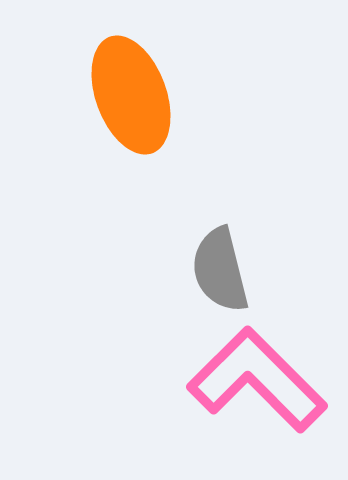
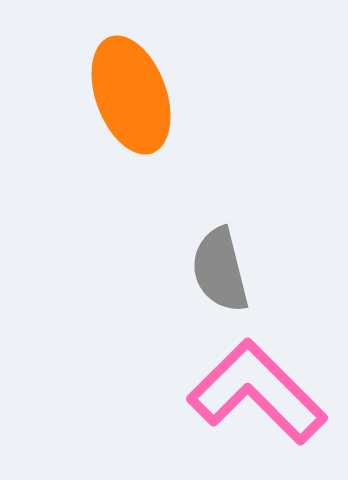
pink L-shape: moved 12 px down
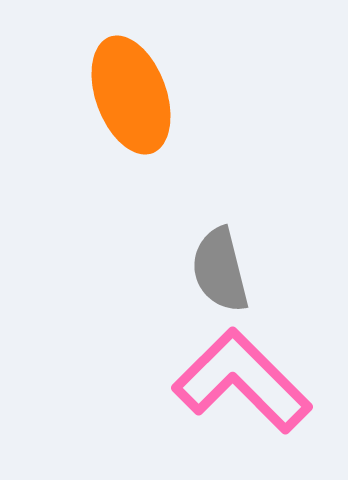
pink L-shape: moved 15 px left, 11 px up
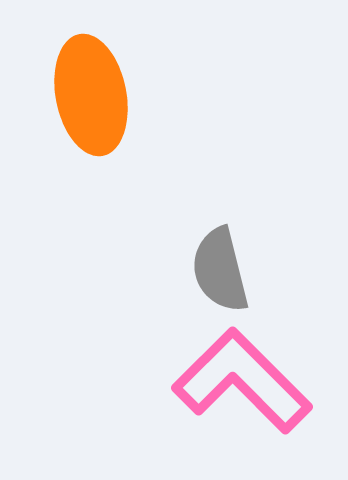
orange ellipse: moved 40 px left; rotated 9 degrees clockwise
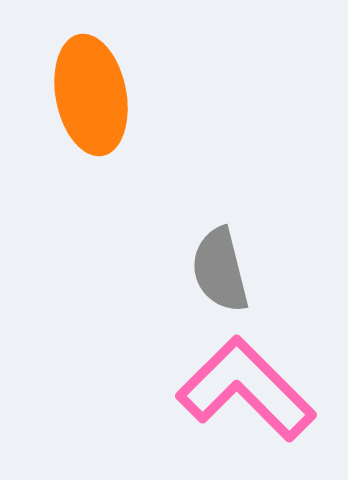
pink L-shape: moved 4 px right, 8 px down
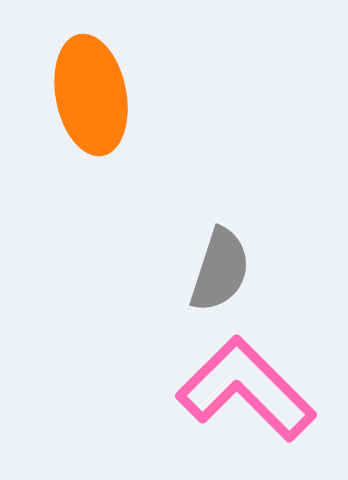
gray semicircle: rotated 148 degrees counterclockwise
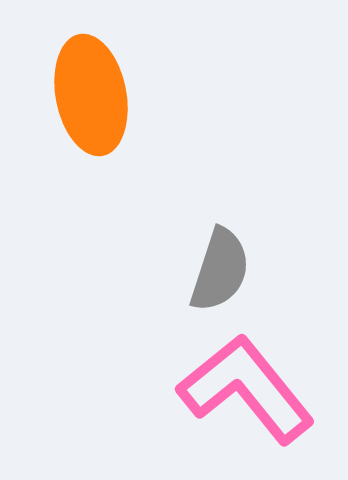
pink L-shape: rotated 6 degrees clockwise
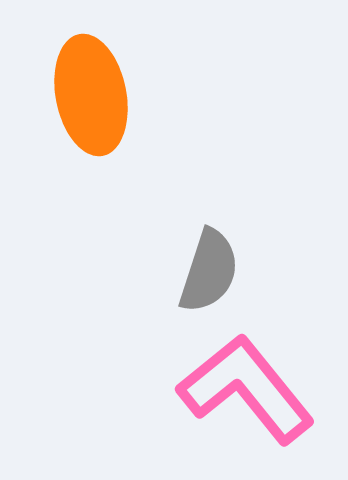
gray semicircle: moved 11 px left, 1 px down
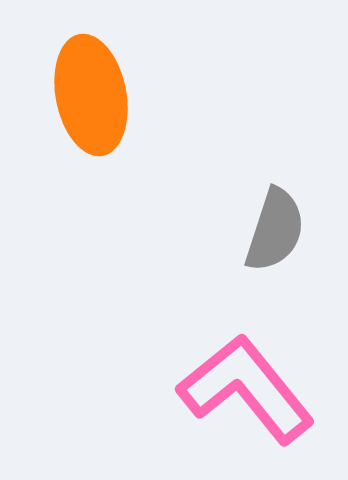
gray semicircle: moved 66 px right, 41 px up
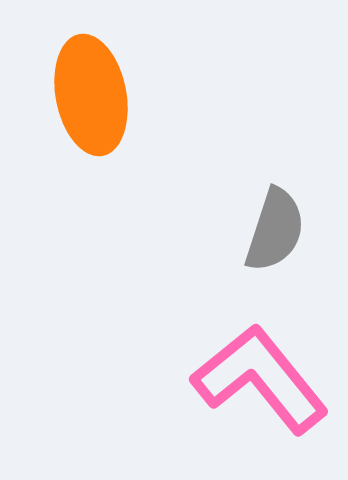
pink L-shape: moved 14 px right, 10 px up
